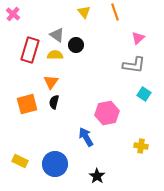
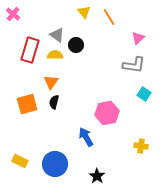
orange line: moved 6 px left, 5 px down; rotated 12 degrees counterclockwise
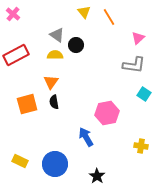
red rectangle: moved 14 px left, 5 px down; rotated 45 degrees clockwise
black semicircle: rotated 24 degrees counterclockwise
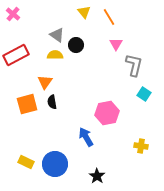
pink triangle: moved 22 px left, 6 px down; rotated 16 degrees counterclockwise
gray L-shape: rotated 85 degrees counterclockwise
orange triangle: moved 6 px left
black semicircle: moved 2 px left
yellow rectangle: moved 6 px right, 1 px down
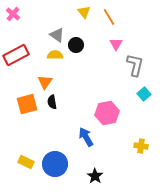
gray L-shape: moved 1 px right
cyan square: rotated 16 degrees clockwise
black star: moved 2 px left
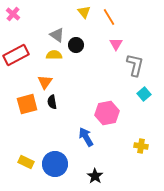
yellow semicircle: moved 1 px left
